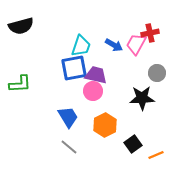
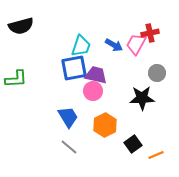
green L-shape: moved 4 px left, 5 px up
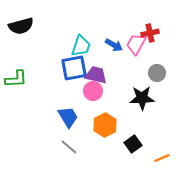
orange line: moved 6 px right, 3 px down
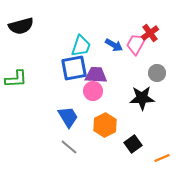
red cross: rotated 24 degrees counterclockwise
purple trapezoid: rotated 10 degrees counterclockwise
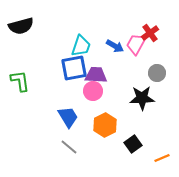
blue arrow: moved 1 px right, 1 px down
green L-shape: moved 4 px right, 2 px down; rotated 95 degrees counterclockwise
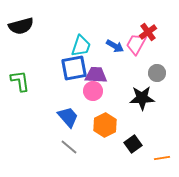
red cross: moved 2 px left, 1 px up
blue trapezoid: rotated 10 degrees counterclockwise
orange line: rotated 14 degrees clockwise
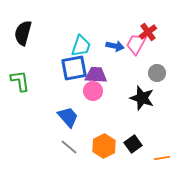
black semicircle: moved 2 px right, 7 px down; rotated 120 degrees clockwise
blue arrow: rotated 18 degrees counterclockwise
black star: rotated 20 degrees clockwise
orange hexagon: moved 1 px left, 21 px down
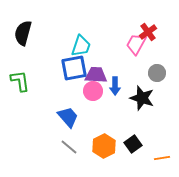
blue arrow: moved 40 px down; rotated 78 degrees clockwise
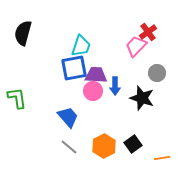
pink trapezoid: moved 2 px down; rotated 15 degrees clockwise
green L-shape: moved 3 px left, 17 px down
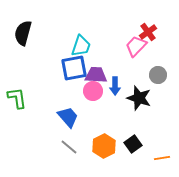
gray circle: moved 1 px right, 2 px down
black star: moved 3 px left
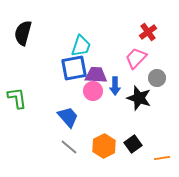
pink trapezoid: moved 12 px down
gray circle: moved 1 px left, 3 px down
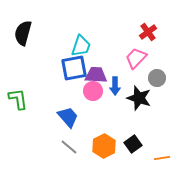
green L-shape: moved 1 px right, 1 px down
